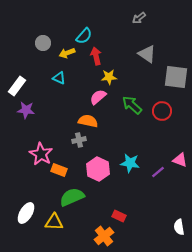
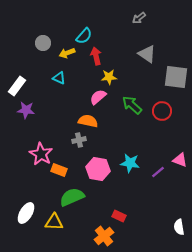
pink hexagon: rotated 15 degrees counterclockwise
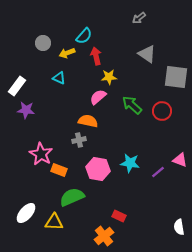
white ellipse: rotated 10 degrees clockwise
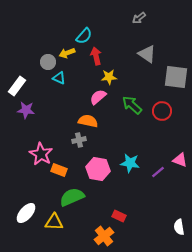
gray circle: moved 5 px right, 19 px down
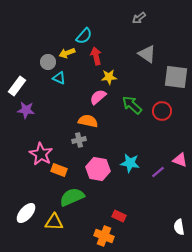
orange cross: rotated 30 degrees counterclockwise
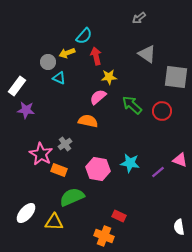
gray cross: moved 14 px left, 4 px down; rotated 24 degrees counterclockwise
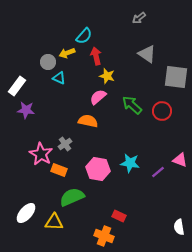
yellow star: moved 2 px left, 1 px up; rotated 21 degrees clockwise
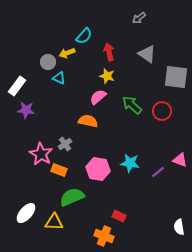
red arrow: moved 13 px right, 4 px up
